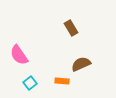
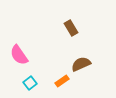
orange rectangle: rotated 40 degrees counterclockwise
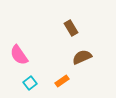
brown semicircle: moved 1 px right, 7 px up
